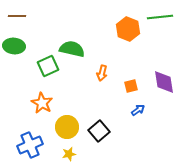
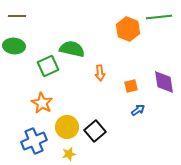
green line: moved 1 px left
orange arrow: moved 2 px left; rotated 21 degrees counterclockwise
black square: moved 4 px left
blue cross: moved 4 px right, 4 px up
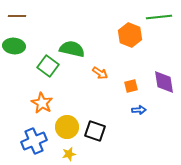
orange hexagon: moved 2 px right, 6 px down
green square: rotated 30 degrees counterclockwise
orange arrow: rotated 49 degrees counterclockwise
blue arrow: moved 1 px right; rotated 32 degrees clockwise
black square: rotated 30 degrees counterclockwise
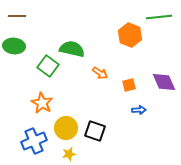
purple diamond: rotated 15 degrees counterclockwise
orange square: moved 2 px left, 1 px up
yellow circle: moved 1 px left, 1 px down
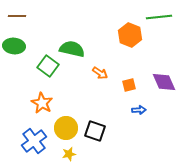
blue cross: rotated 15 degrees counterclockwise
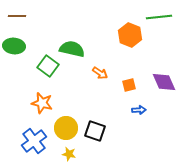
orange star: rotated 15 degrees counterclockwise
yellow star: rotated 24 degrees clockwise
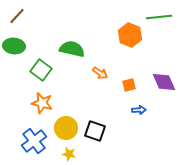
brown line: rotated 48 degrees counterclockwise
green square: moved 7 px left, 4 px down
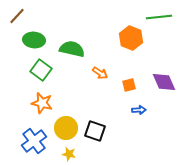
orange hexagon: moved 1 px right, 3 px down
green ellipse: moved 20 px right, 6 px up
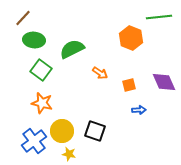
brown line: moved 6 px right, 2 px down
green semicircle: rotated 40 degrees counterclockwise
yellow circle: moved 4 px left, 3 px down
